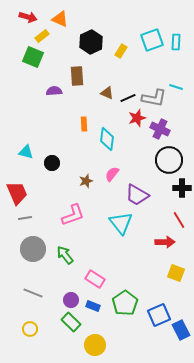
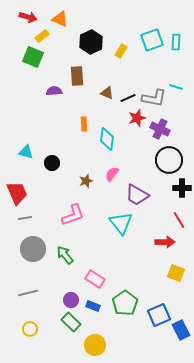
gray line at (33, 293): moved 5 px left; rotated 36 degrees counterclockwise
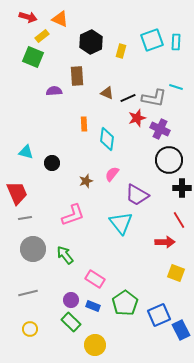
yellow rectangle at (121, 51): rotated 16 degrees counterclockwise
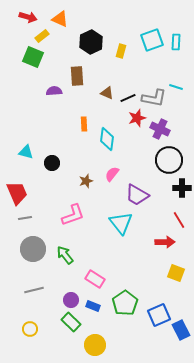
gray line at (28, 293): moved 6 px right, 3 px up
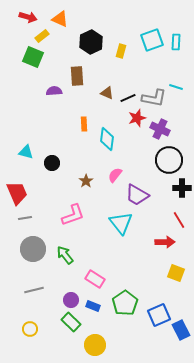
pink semicircle at (112, 174): moved 3 px right, 1 px down
brown star at (86, 181): rotated 16 degrees counterclockwise
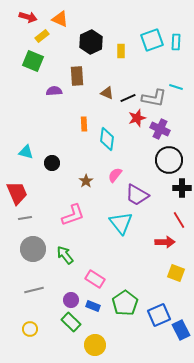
yellow rectangle at (121, 51): rotated 16 degrees counterclockwise
green square at (33, 57): moved 4 px down
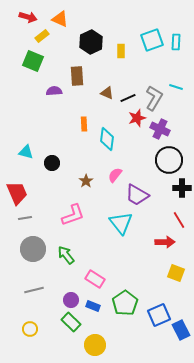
gray L-shape at (154, 98): rotated 70 degrees counterclockwise
green arrow at (65, 255): moved 1 px right
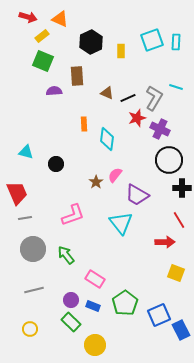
green square at (33, 61): moved 10 px right
black circle at (52, 163): moved 4 px right, 1 px down
brown star at (86, 181): moved 10 px right, 1 px down
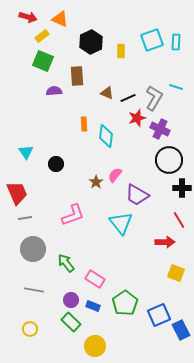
cyan diamond at (107, 139): moved 1 px left, 3 px up
cyan triangle at (26, 152): rotated 42 degrees clockwise
green arrow at (66, 255): moved 8 px down
gray line at (34, 290): rotated 24 degrees clockwise
yellow circle at (95, 345): moved 1 px down
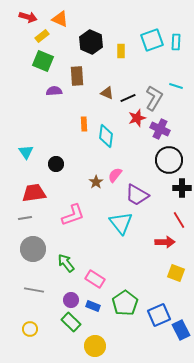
black hexagon at (91, 42): rotated 10 degrees counterclockwise
cyan line at (176, 87): moved 1 px up
red trapezoid at (17, 193): moved 17 px right; rotated 75 degrees counterclockwise
